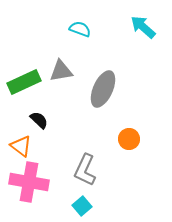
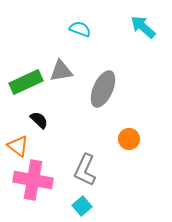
green rectangle: moved 2 px right
orange triangle: moved 3 px left
pink cross: moved 4 px right, 2 px up
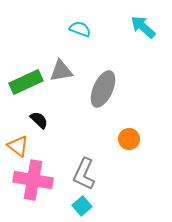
gray L-shape: moved 1 px left, 4 px down
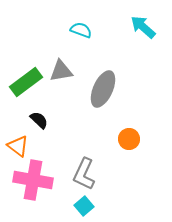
cyan semicircle: moved 1 px right, 1 px down
green rectangle: rotated 12 degrees counterclockwise
cyan square: moved 2 px right
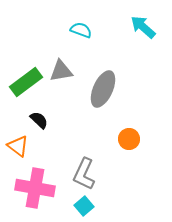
pink cross: moved 2 px right, 8 px down
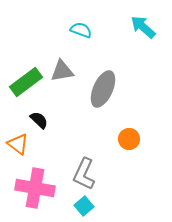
gray triangle: moved 1 px right
orange triangle: moved 2 px up
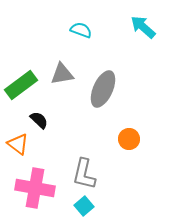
gray triangle: moved 3 px down
green rectangle: moved 5 px left, 3 px down
gray L-shape: rotated 12 degrees counterclockwise
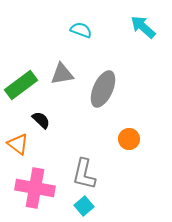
black semicircle: moved 2 px right
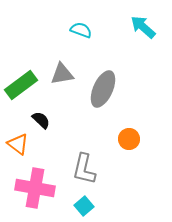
gray L-shape: moved 5 px up
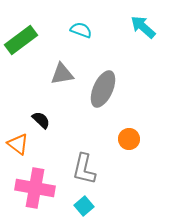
green rectangle: moved 45 px up
